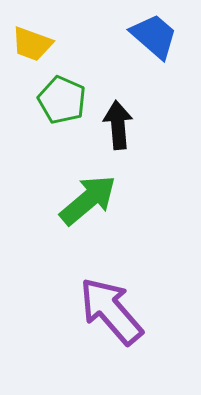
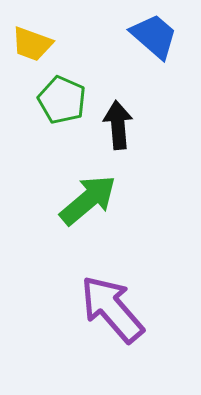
purple arrow: moved 1 px right, 2 px up
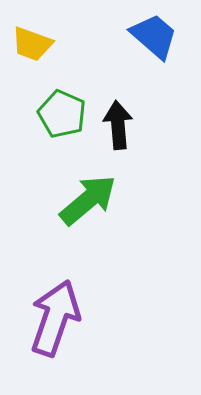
green pentagon: moved 14 px down
purple arrow: moved 57 px left, 9 px down; rotated 60 degrees clockwise
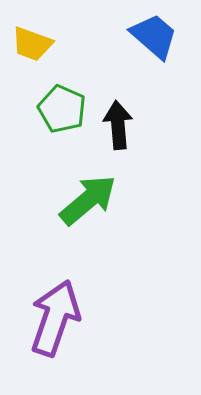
green pentagon: moved 5 px up
